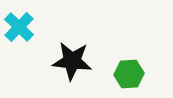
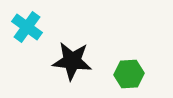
cyan cross: moved 8 px right; rotated 8 degrees counterclockwise
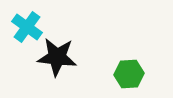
black star: moved 15 px left, 4 px up
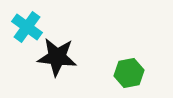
green hexagon: moved 1 px up; rotated 8 degrees counterclockwise
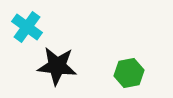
black star: moved 9 px down
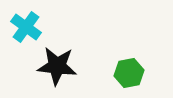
cyan cross: moved 1 px left
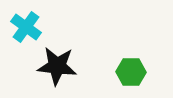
green hexagon: moved 2 px right, 1 px up; rotated 12 degrees clockwise
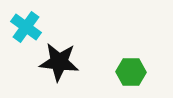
black star: moved 2 px right, 4 px up
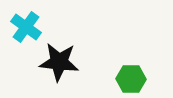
green hexagon: moved 7 px down
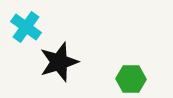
black star: rotated 24 degrees counterclockwise
